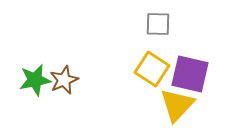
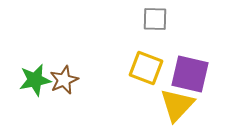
gray square: moved 3 px left, 5 px up
yellow square: moved 6 px left, 1 px up; rotated 12 degrees counterclockwise
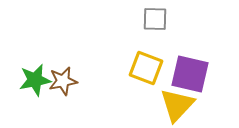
brown star: moved 1 px left, 1 px down; rotated 12 degrees clockwise
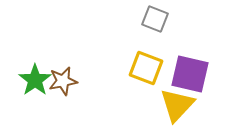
gray square: rotated 20 degrees clockwise
green star: rotated 24 degrees counterclockwise
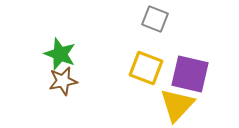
green star: moved 25 px right, 26 px up; rotated 16 degrees counterclockwise
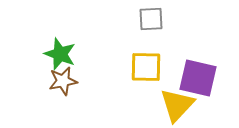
gray square: moved 4 px left; rotated 24 degrees counterclockwise
yellow square: moved 1 px up; rotated 20 degrees counterclockwise
purple square: moved 8 px right, 4 px down
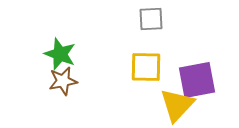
purple square: moved 1 px left, 2 px down; rotated 24 degrees counterclockwise
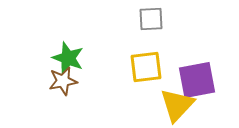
green star: moved 8 px right, 4 px down
yellow square: rotated 8 degrees counterclockwise
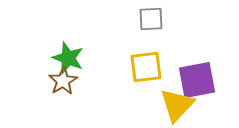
brown star: rotated 20 degrees counterclockwise
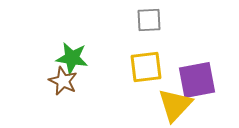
gray square: moved 2 px left, 1 px down
green star: moved 4 px right; rotated 12 degrees counterclockwise
brown star: rotated 16 degrees counterclockwise
yellow triangle: moved 2 px left
